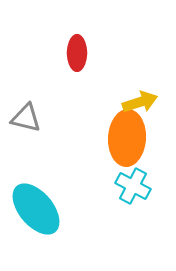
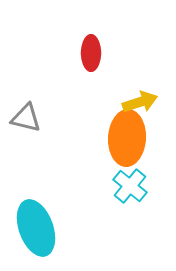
red ellipse: moved 14 px right
cyan cross: moved 3 px left; rotated 12 degrees clockwise
cyan ellipse: moved 19 px down; rotated 20 degrees clockwise
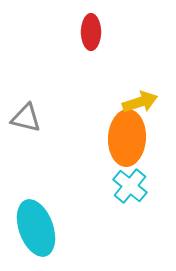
red ellipse: moved 21 px up
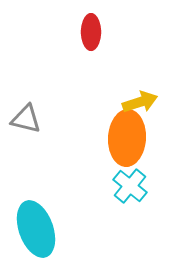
gray triangle: moved 1 px down
cyan ellipse: moved 1 px down
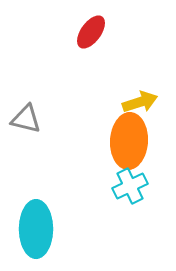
red ellipse: rotated 36 degrees clockwise
orange ellipse: moved 2 px right, 3 px down
cyan cross: rotated 24 degrees clockwise
cyan ellipse: rotated 20 degrees clockwise
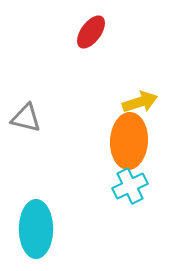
gray triangle: moved 1 px up
